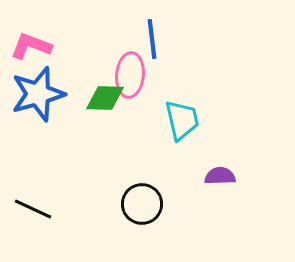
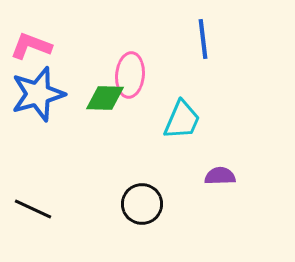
blue line: moved 51 px right
cyan trapezoid: rotated 36 degrees clockwise
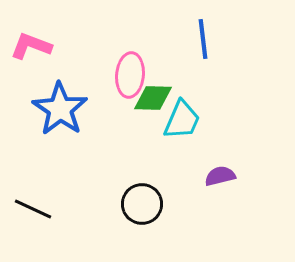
blue star: moved 22 px right, 15 px down; rotated 22 degrees counterclockwise
green diamond: moved 48 px right
purple semicircle: rotated 12 degrees counterclockwise
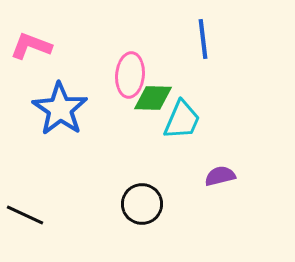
black line: moved 8 px left, 6 px down
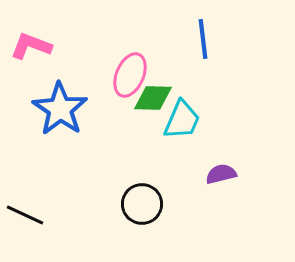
pink ellipse: rotated 18 degrees clockwise
purple semicircle: moved 1 px right, 2 px up
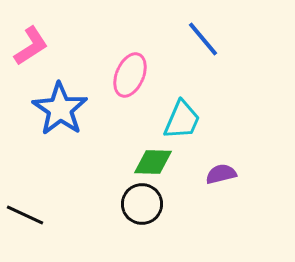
blue line: rotated 33 degrees counterclockwise
pink L-shape: rotated 126 degrees clockwise
green diamond: moved 64 px down
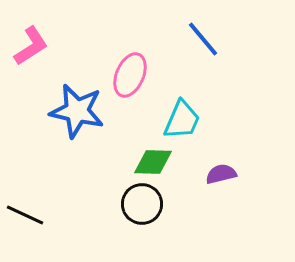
blue star: moved 17 px right, 2 px down; rotated 22 degrees counterclockwise
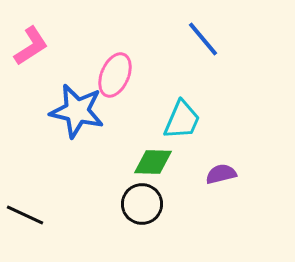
pink ellipse: moved 15 px left
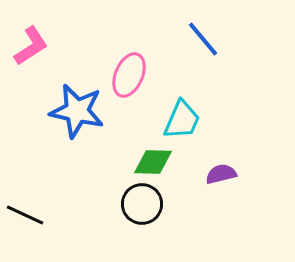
pink ellipse: moved 14 px right
